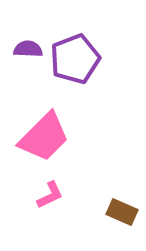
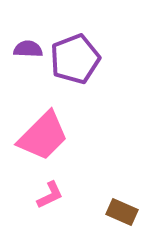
pink trapezoid: moved 1 px left, 1 px up
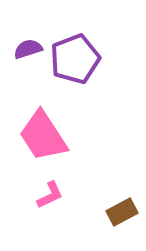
purple semicircle: rotated 20 degrees counterclockwise
pink trapezoid: rotated 102 degrees clockwise
brown rectangle: rotated 52 degrees counterclockwise
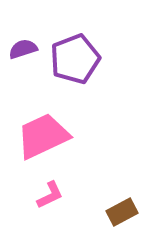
purple semicircle: moved 5 px left
pink trapezoid: rotated 98 degrees clockwise
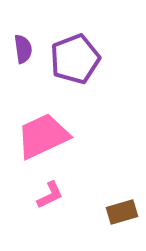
purple semicircle: rotated 100 degrees clockwise
brown rectangle: rotated 12 degrees clockwise
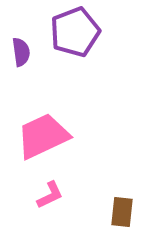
purple semicircle: moved 2 px left, 3 px down
purple pentagon: moved 27 px up
brown rectangle: rotated 68 degrees counterclockwise
